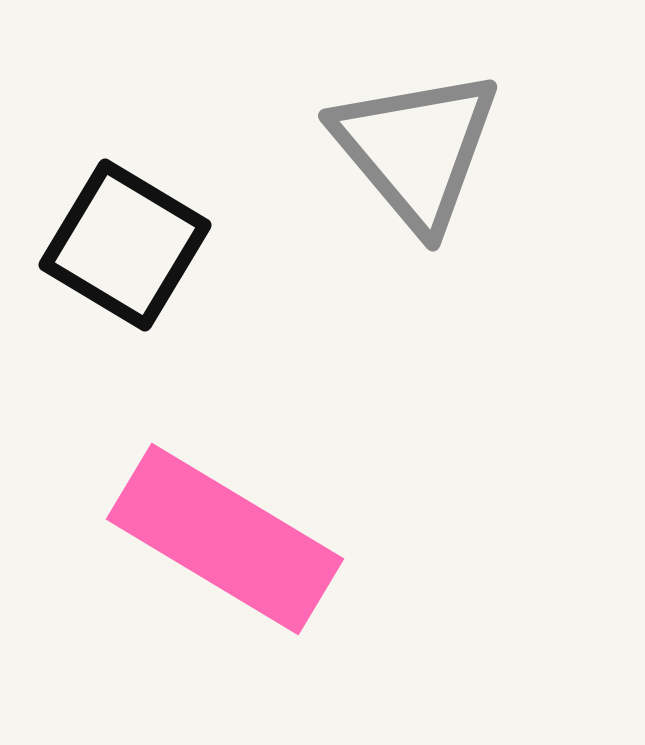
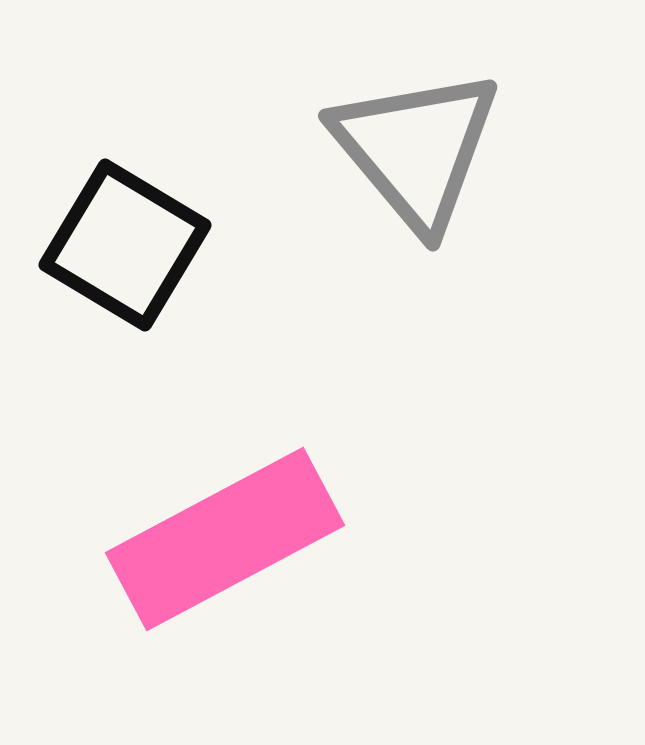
pink rectangle: rotated 59 degrees counterclockwise
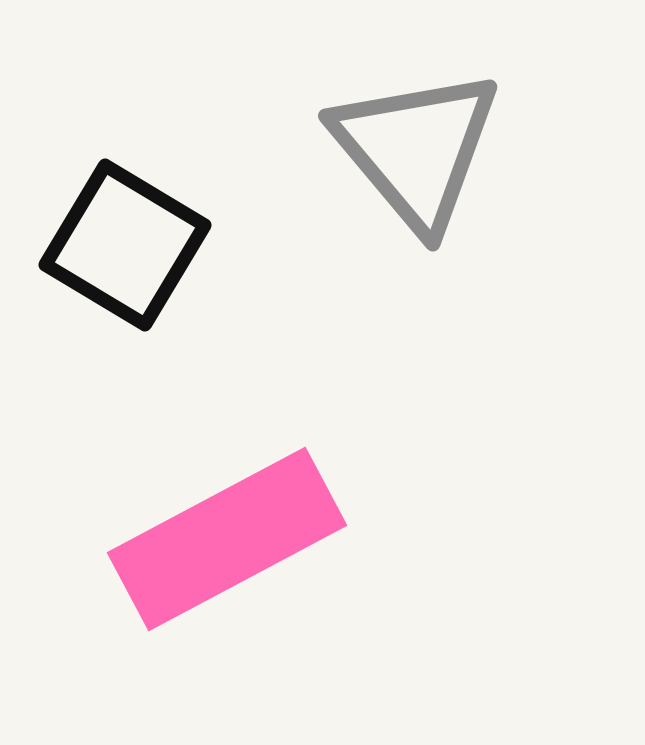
pink rectangle: moved 2 px right
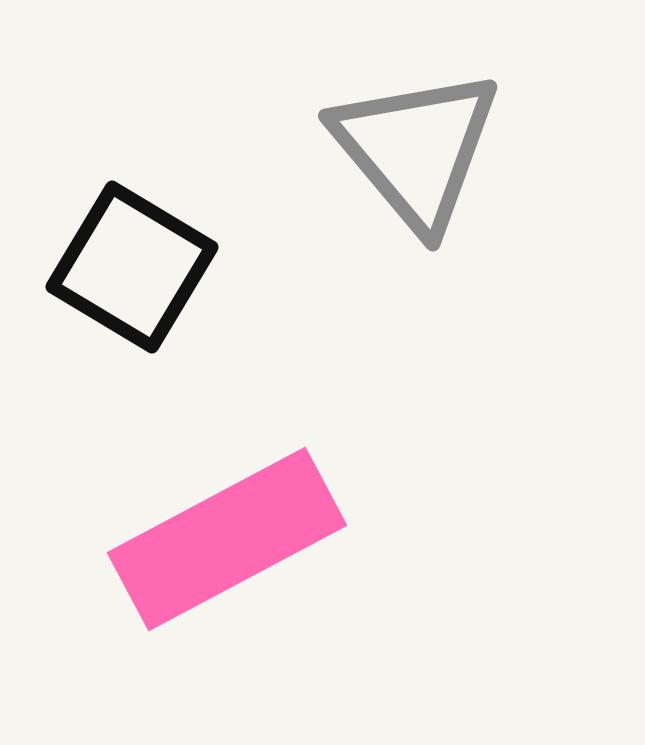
black square: moved 7 px right, 22 px down
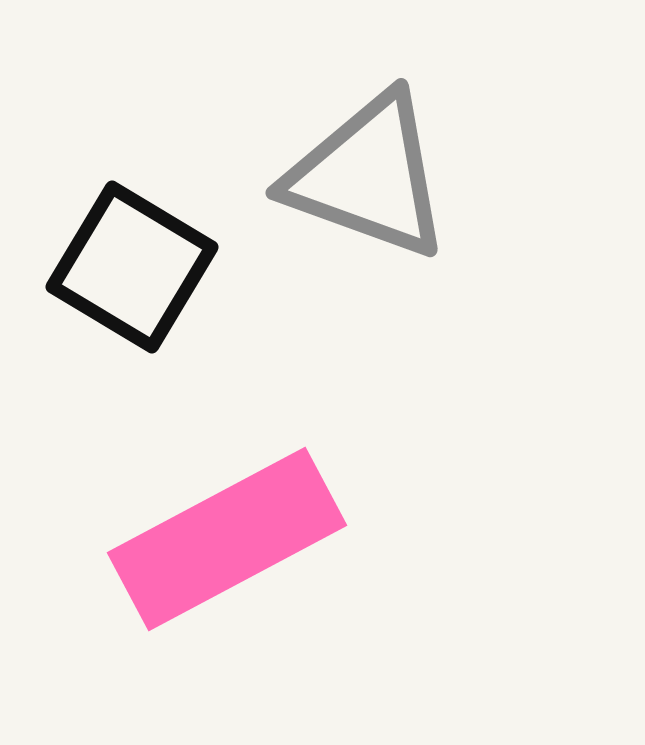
gray triangle: moved 48 px left, 27 px down; rotated 30 degrees counterclockwise
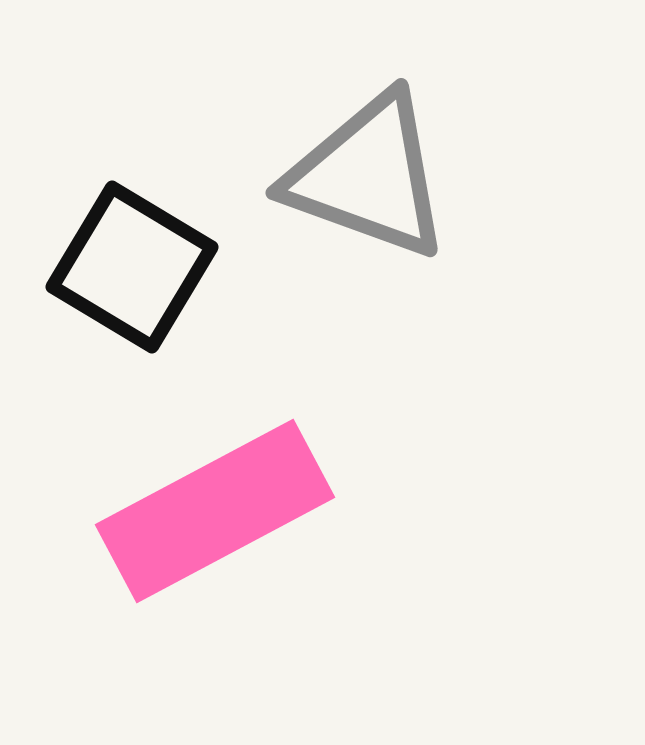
pink rectangle: moved 12 px left, 28 px up
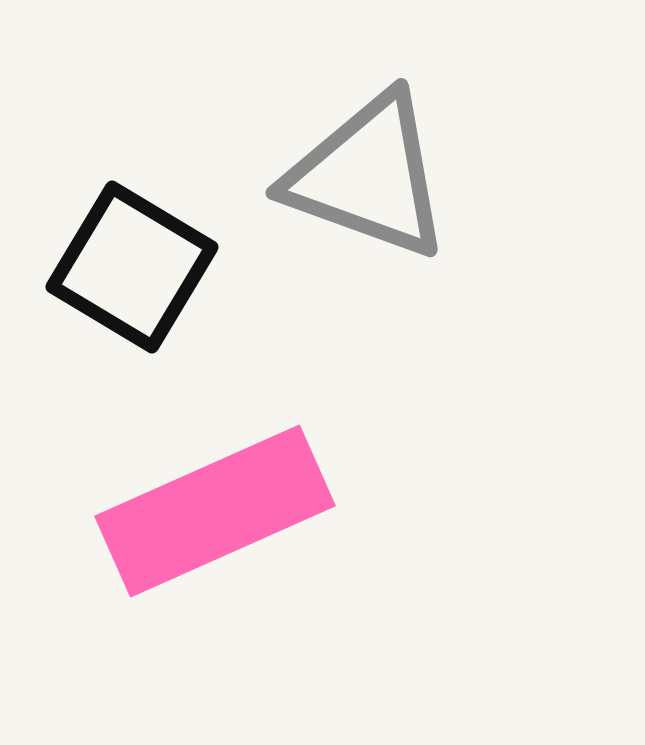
pink rectangle: rotated 4 degrees clockwise
